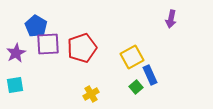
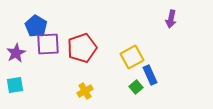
yellow cross: moved 6 px left, 3 px up
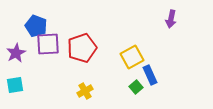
blue pentagon: rotated 10 degrees counterclockwise
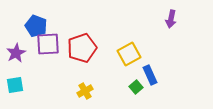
yellow square: moved 3 px left, 3 px up
